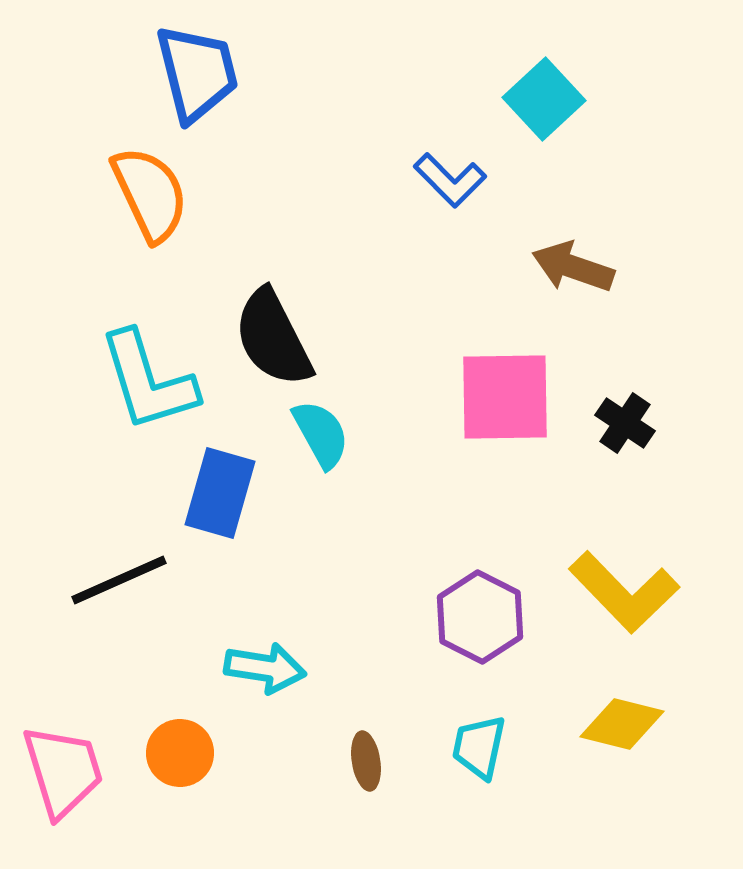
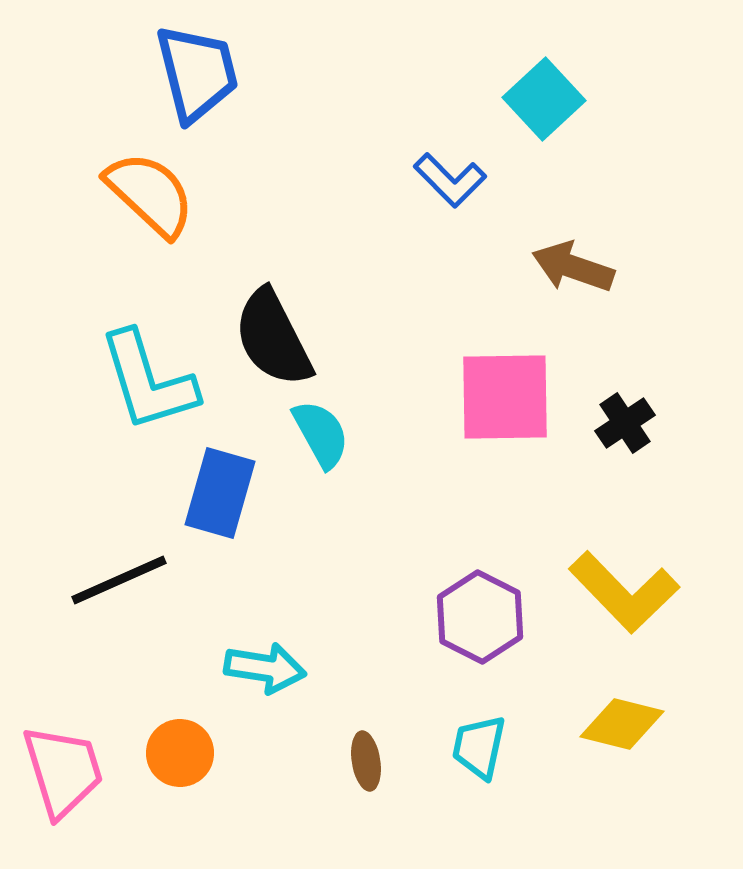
orange semicircle: rotated 22 degrees counterclockwise
black cross: rotated 22 degrees clockwise
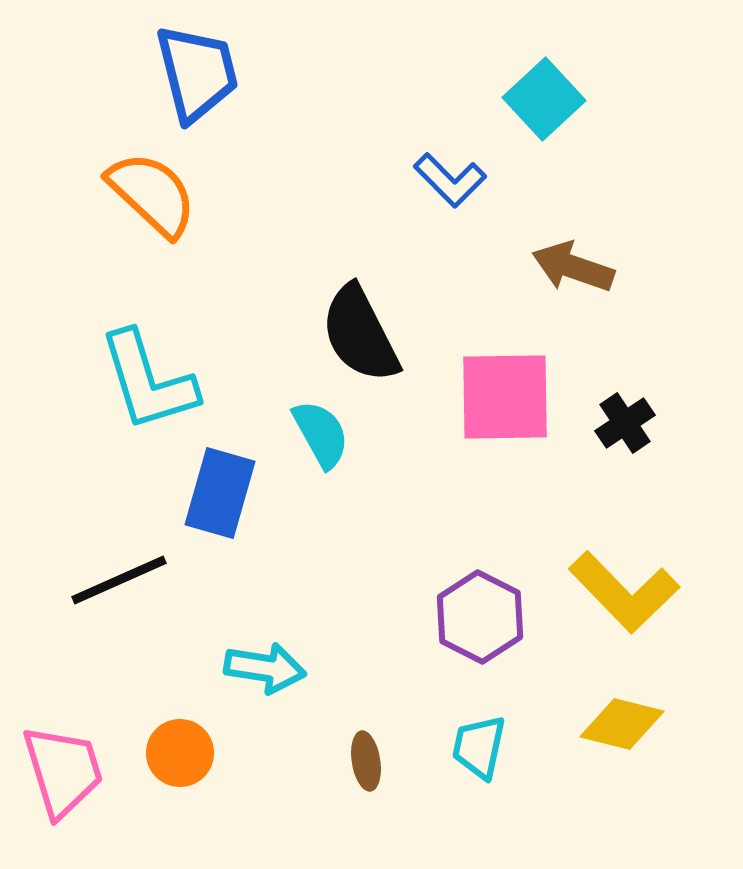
orange semicircle: moved 2 px right
black semicircle: moved 87 px right, 4 px up
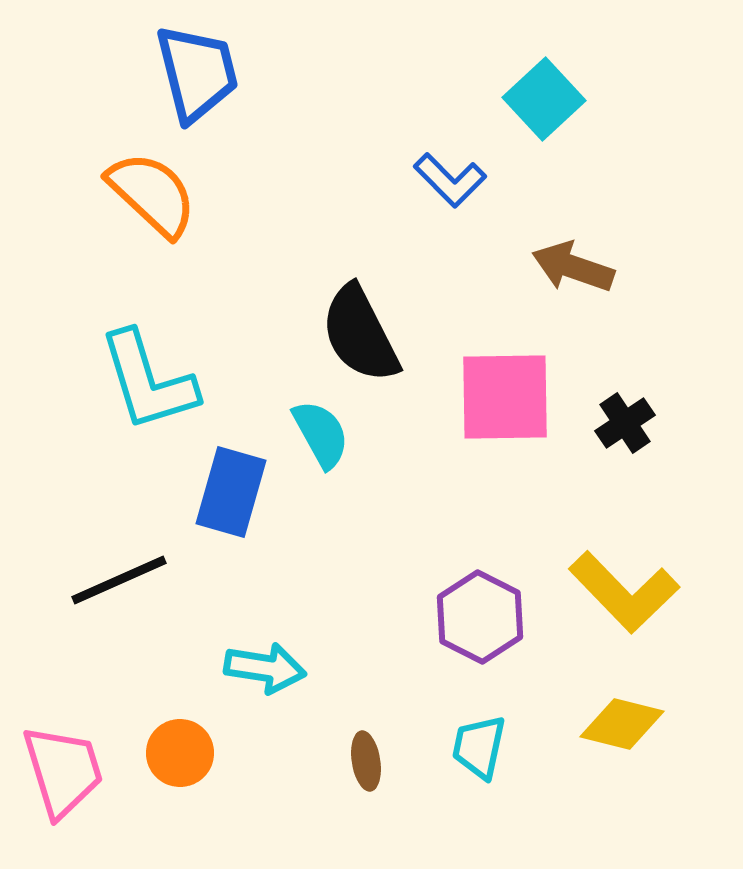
blue rectangle: moved 11 px right, 1 px up
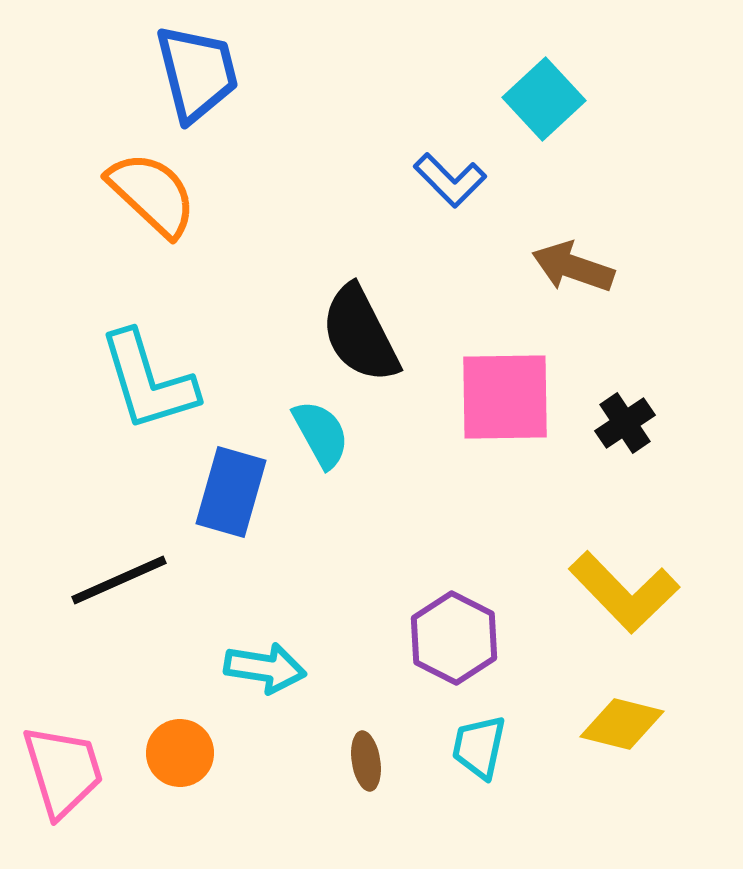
purple hexagon: moved 26 px left, 21 px down
